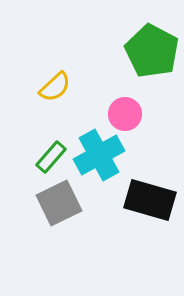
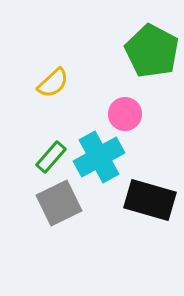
yellow semicircle: moved 2 px left, 4 px up
cyan cross: moved 2 px down
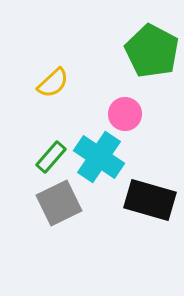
cyan cross: rotated 27 degrees counterclockwise
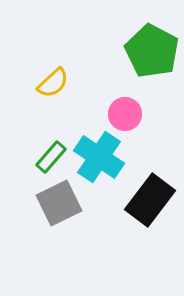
black rectangle: rotated 69 degrees counterclockwise
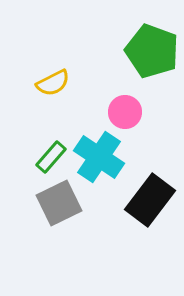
green pentagon: rotated 8 degrees counterclockwise
yellow semicircle: rotated 16 degrees clockwise
pink circle: moved 2 px up
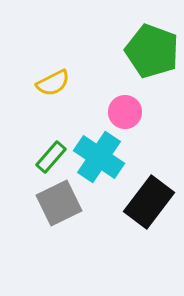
black rectangle: moved 1 px left, 2 px down
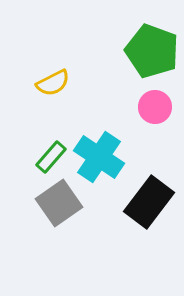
pink circle: moved 30 px right, 5 px up
gray square: rotated 9 degrees counterclockwise
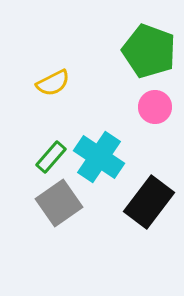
green pentagon: moved 3 px left
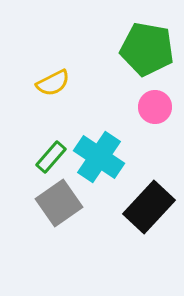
green pentagon: moved 2 px left, 2 px up; rotated 10 degrees counterclockwise
black rectangle: moved 5 px down; rotated 6 degrees clockwise
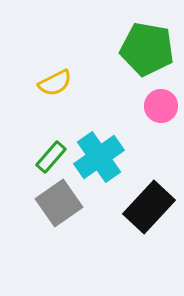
yellow semicircle: moved 2 px right
pink circle: moved 6 px right, 1 px up
cyan cross: rotated 21 degrees clockwise
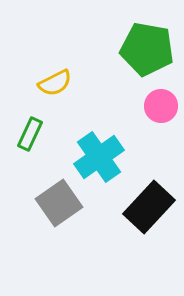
green rectangle: moved 21 px left, 23 px up; rotated 16 degrees counterclockwise
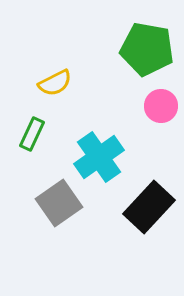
green rectangle: moved 2 px right
